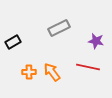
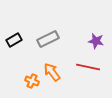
gray rectangle: moved 11 px left, 11 px down
black rectangle: moved 1 px right, 2 px up
orange cross: moved 3 px right, 9 px down; rotated 24 degrees clockwise
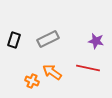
black rectangle: rotated 42 degrees counterclockwise
red line: moved 1 px down
orange arrow: rotated 18 degrees counterclockwise
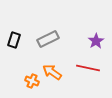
purple star: rotated 28 degrees clockwise
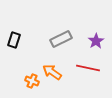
gray rectangle: moved 13 px right
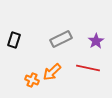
orange arrow: rotated 78 degrees counterclockwise
orange cross: moved 1 px up
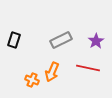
gray rectangle: moved 1 px down
orange arrow: rotated 24 degrees counterclockwise
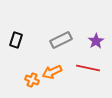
black rectangle: moved 2 px right
orange arrow: rotated 42 degrees clockwise
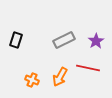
gray rectangle: moved 3 px right
orange arrow: moved 8 px right, 5 px down; rotated 36 degrees counterclockwise
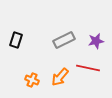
purple star: rotated 21 degrees clockwise
orange arrow: rotated 12 degrees clockwise
